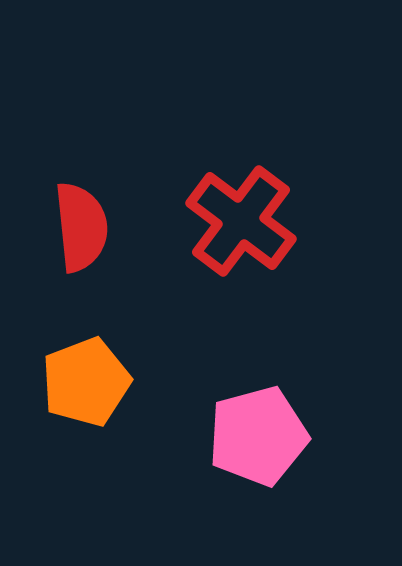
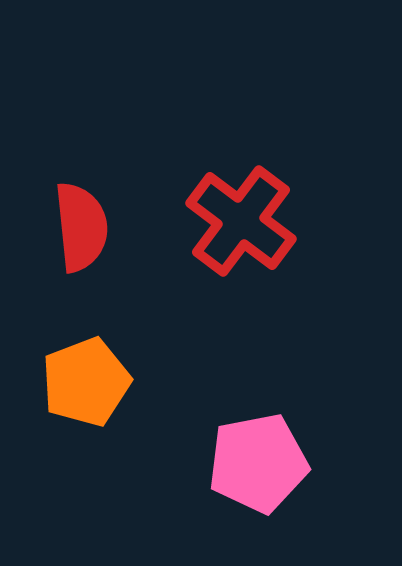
pink pentagon: moved 27 px down; rotated 4 degrees clockwise
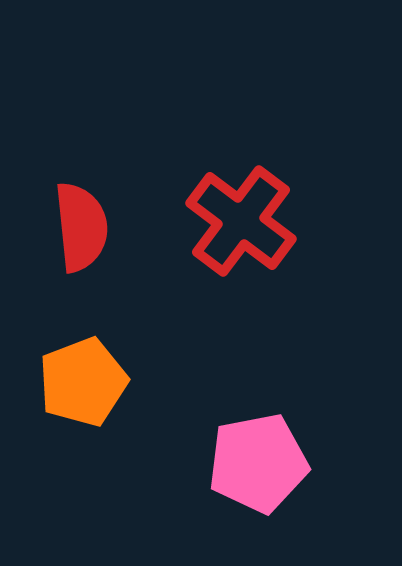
orange pentagon: moved 3 px left
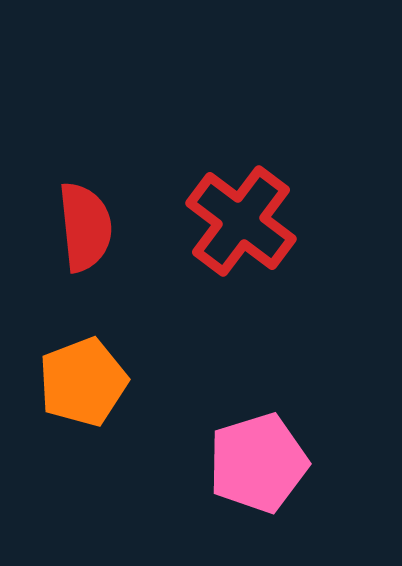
red semicircle: moved 4 px right
pink pentagon: rotated 6 degrees counterclockwise
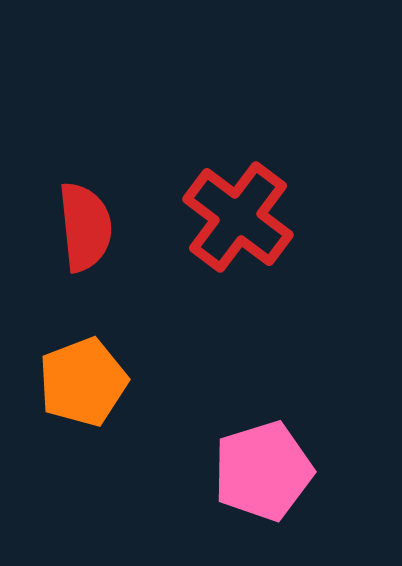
red cross: moved 3 px left, 4 px up
pink pentagon: moved 5 px right, 8 px down
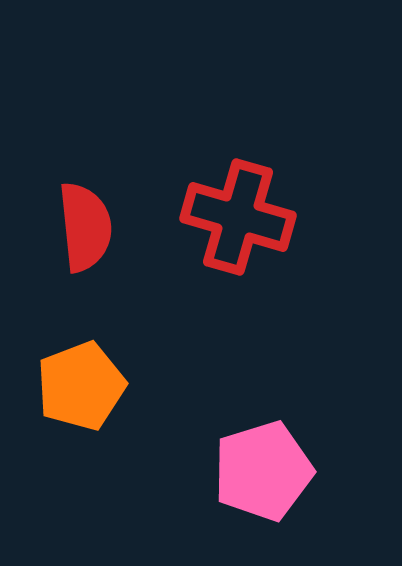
red cross: rotated 21 degrees counterclockwise
orange pentagon: moved 2 px left, 4 px down
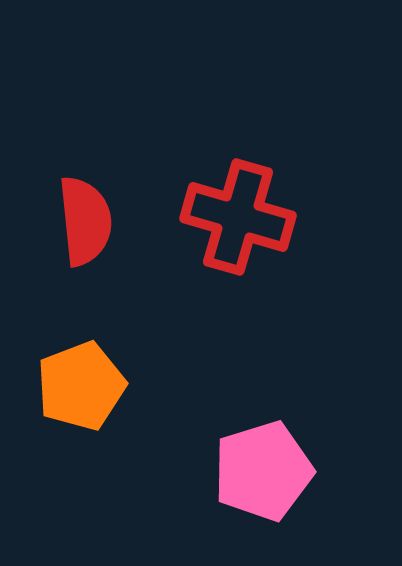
red semicircle: moved 6 px up
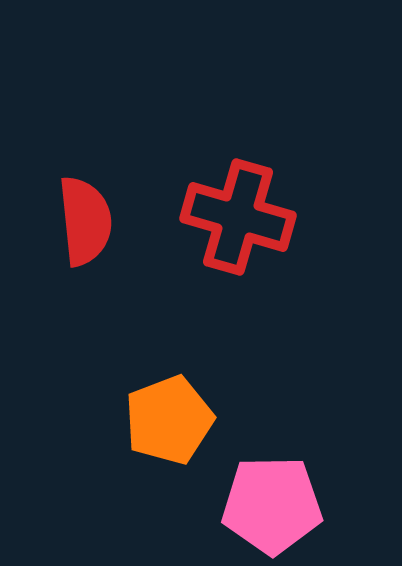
orange pentagon: moved 88 px right, 34 px down
pink pentagon: moved 9 px right, 34 px down; rotated 16 degrees clockwise
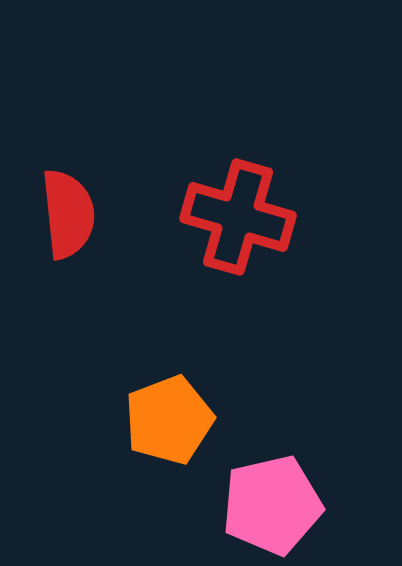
red semicircle: moved 17 px left, 7 px up
pink pentagon: rotated 12 degrees counterclockwise
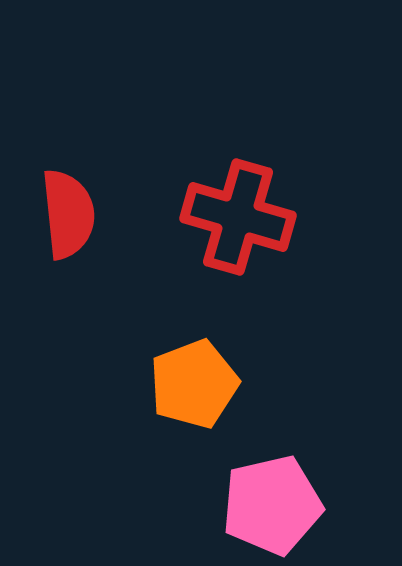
orange pentagon: moved 25 px right, 36 px up
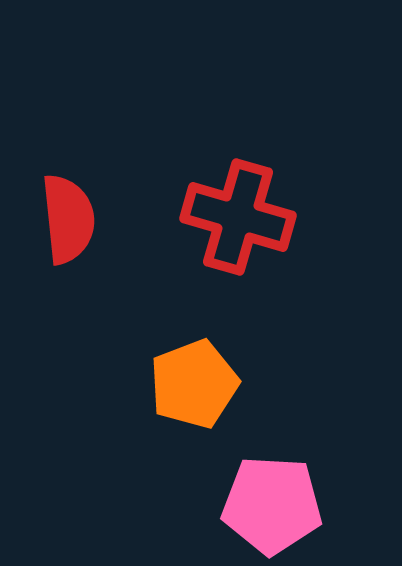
red semicircle: moved 5 px down
pink pentagon: rotated 16 degrees clockwise
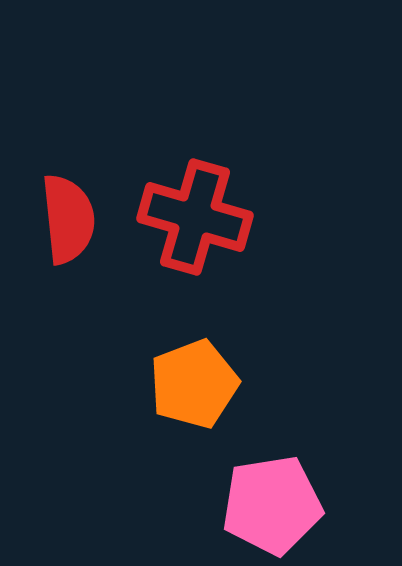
red cross: moved 43 px left
pink pentagon: rotated 12 degrees counterclockwise
